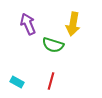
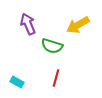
yellow arrow: moved 5 px right, 1 px down; rotated 50 degrees clockwise
green semicircle: moved 1 px left, 1 px down
red line: moved 5 px right, 3 px up
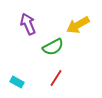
green semicircle: moved 1 px right, 1 px down; rotated 45 degrees counterclockwise
red line: rotated 18 degrees clockwise
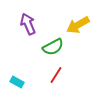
red line: moved 3 px up
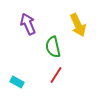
yellow arrow: rotated 85 degrees counterclockwise
green semicircle: rotated 105 degrees clockwise
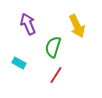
yellow arrow: moved 1 px left, 1 px down
green semicircle: rotated 30 degrees clockwise
cyan rectangle: moved 2 px right, 19 px up
